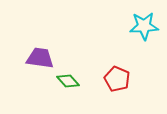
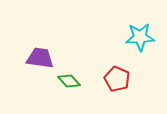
cyan star: moved 4 px left, 11 px down
green diamond: moved 1 px right
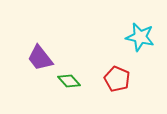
cyan star: rotated 16 degrees clockwise
purple trapezoid: rotated 136 degrees counterclockwise
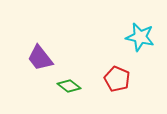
green diamond: moved 5 px down; rotated 10 degrees counterclockwise
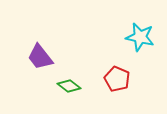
purple trapezoid: moved 1 px up
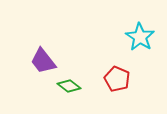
cyan star: rotated 20 degrees clockwise
purple trapezoid: moved 3 px right, 4 px down
